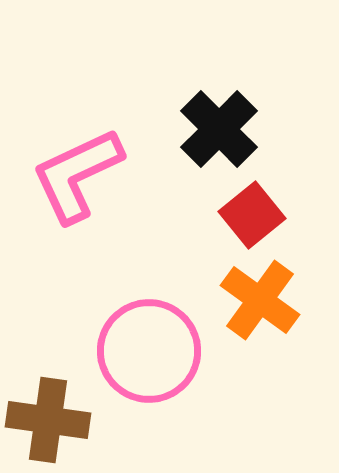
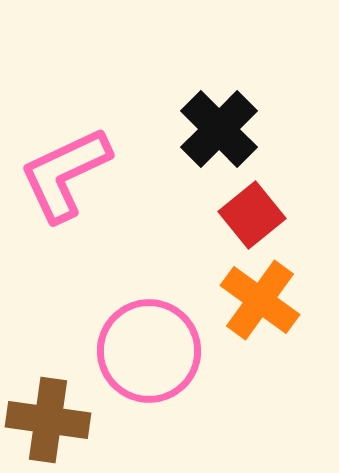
pink L-shape: moved 12 px left, 1 px up
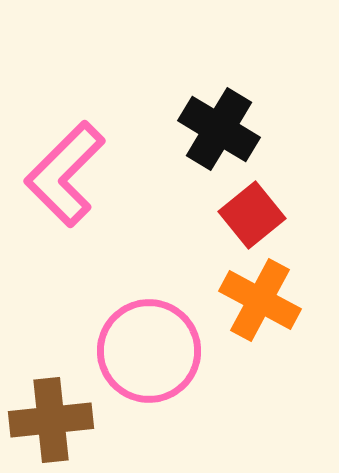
black cross: rotated 14 degrees counterclockwise
pink L-shape: rotated 20 degrees counterclockwise
orange cross: rotated 8 degrees counterclockwise
brown cross: moved 3 px right; rotated 14 degrees counterclockwise
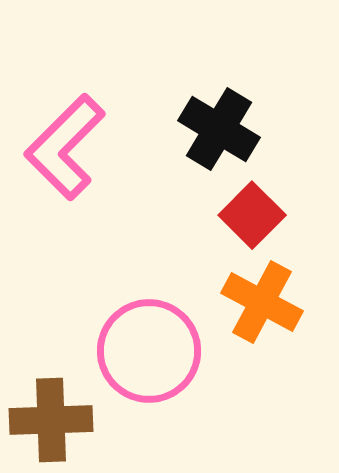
pink L-shape: moved 27 px up
red square: rotated 6 degrees counterclockwise
orange cross: moved 2 px right, 2 px down
brown cross: rotated 4 degrees clockwise
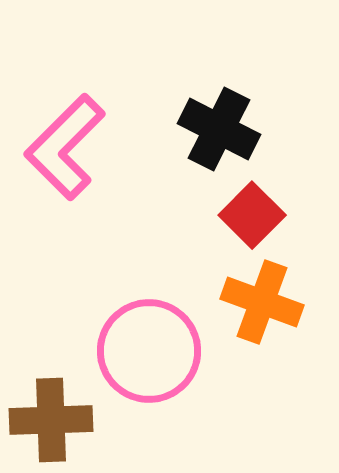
black cross: rotated 4 degrees counterclockwise
orange cross: rotated 8 degrees counterclockwise
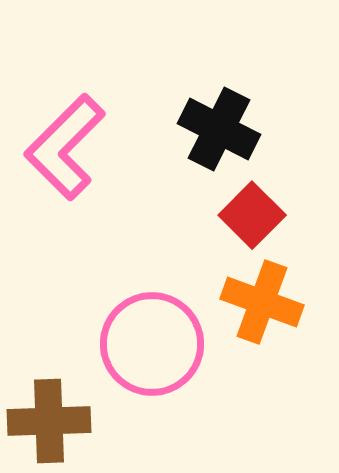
pink circle: moved 3 px right, 7 px up
brown cross: moved 2 px left, 1 px down
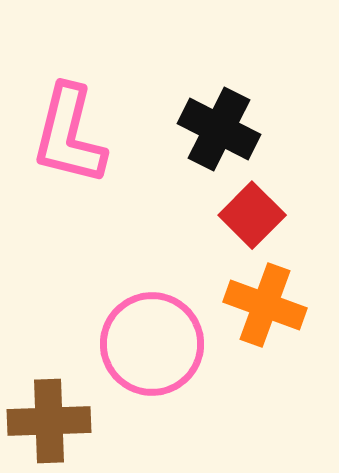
pink L-shape: moved 4 px right, 12 px up; rotated 31 degrees counterclockwise
orange cross: moved 3 px right, 3 px down
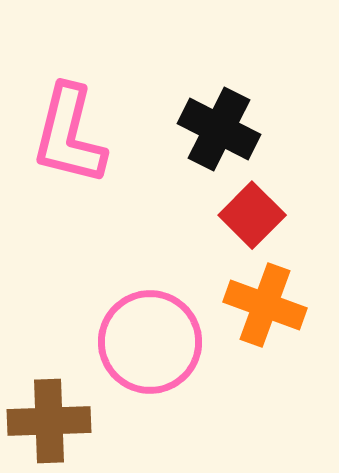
pink circle: moved 2 px left, 2 px up
